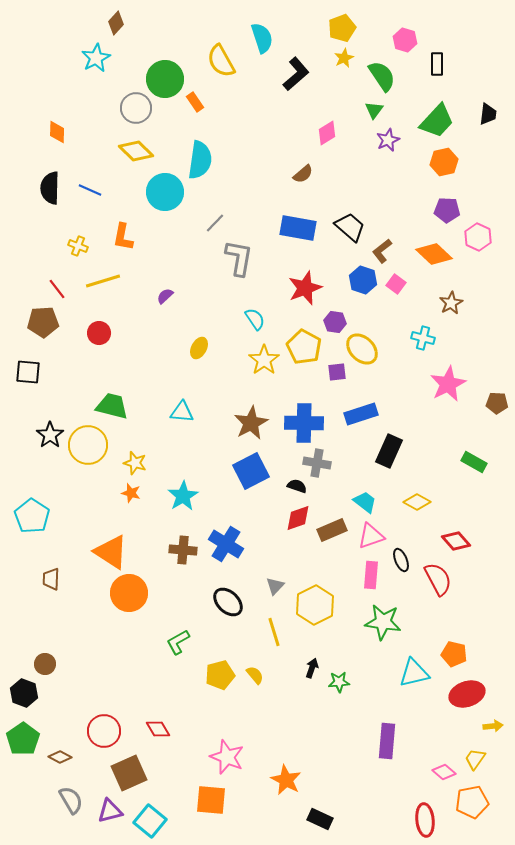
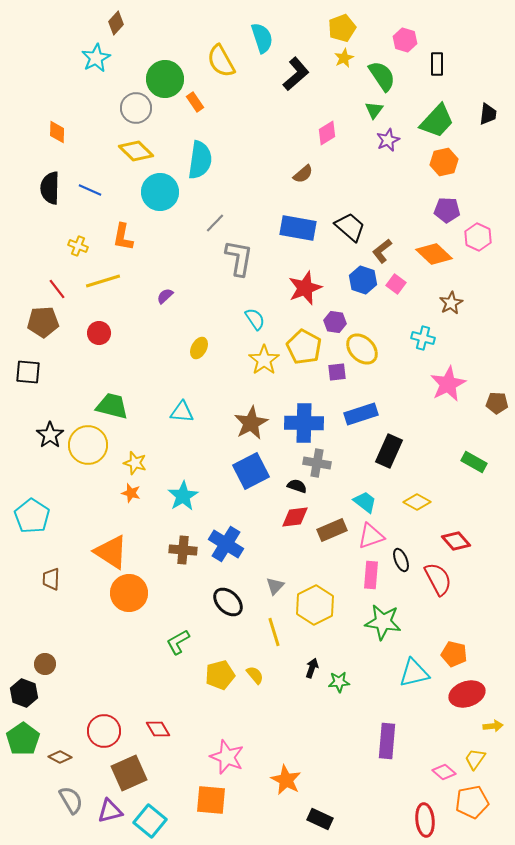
cyan circle at (165, 192): moved 5 px left
red diamond at (298, 518): moved 3 px left, 1 px up; rotated 12 degrees clockwise
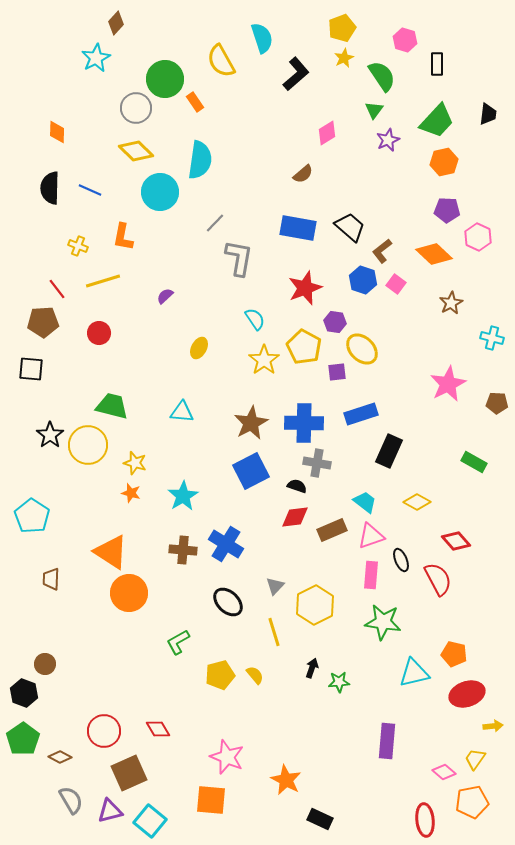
cyan cross at (423, 338): moved 69 px right
black square at (28, 372): moved 3 px right, 3 px up
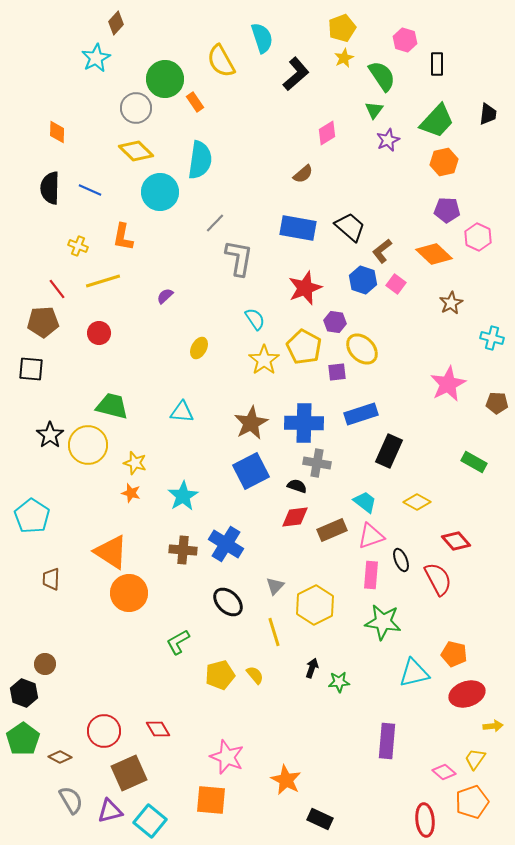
orange pentagon at (472, 802): rotated 8 degrees counterclockwise
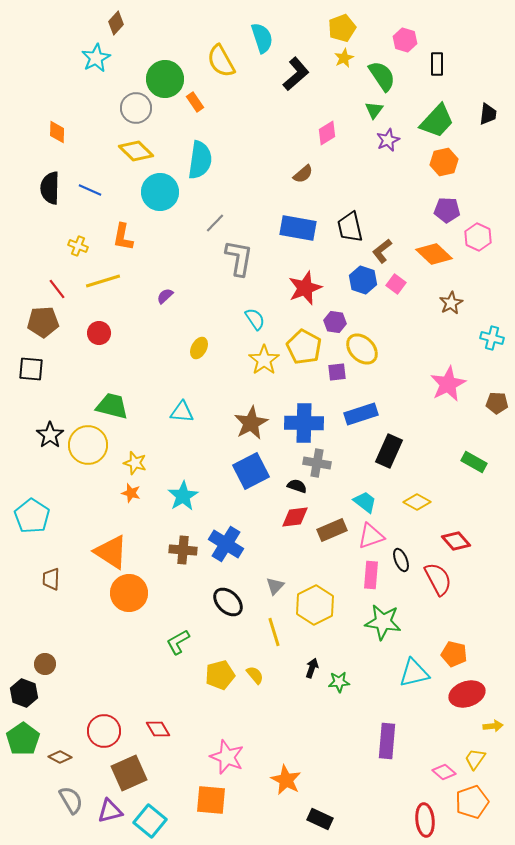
black trapezoid at (350, 227): rotated 144 degrees counterclockwise
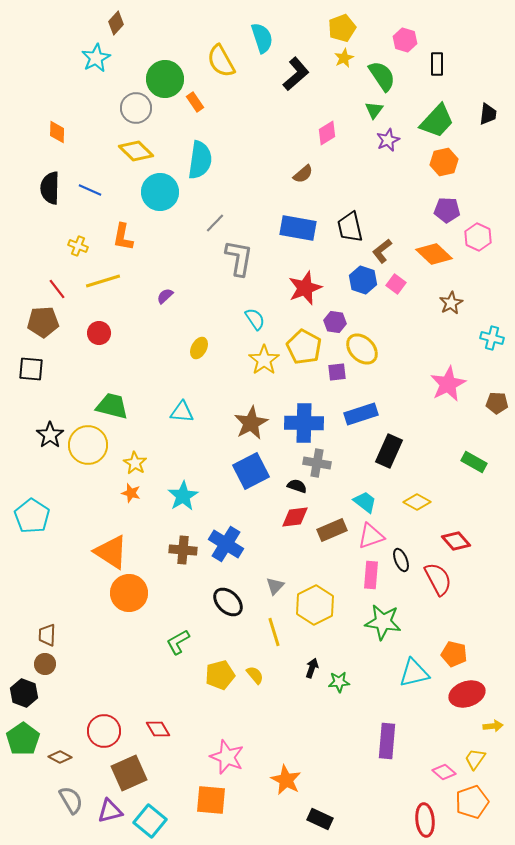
yellow star at (135, 463): rotated 15 degrees clockwise
brown trapezoid at (51, 579): moved 4 px left, 56 px down
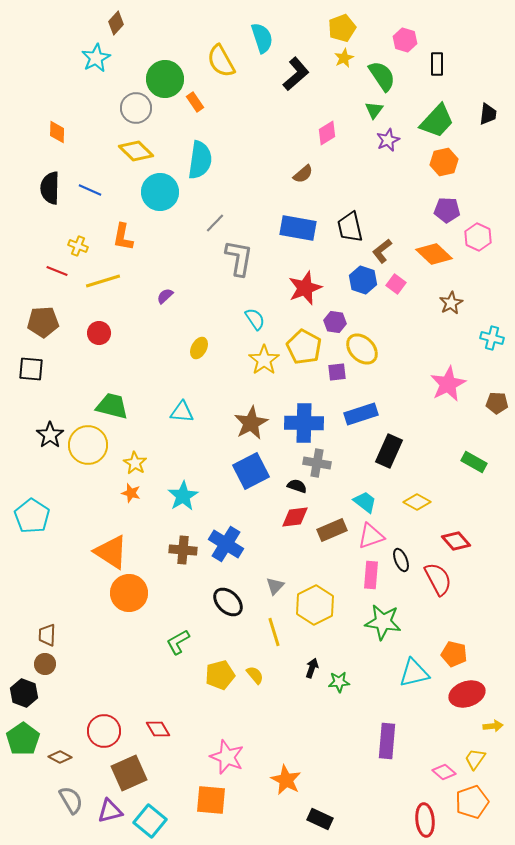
red line at (57, 289): moved 18 px up; rotated 30 degrees counterclockwise
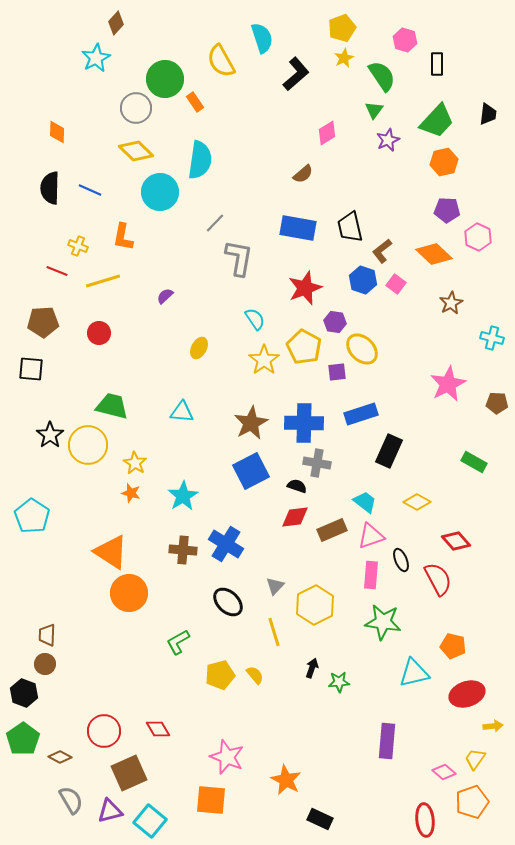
orange pentagon at (454, 654): moved 1 px left, 8 px up
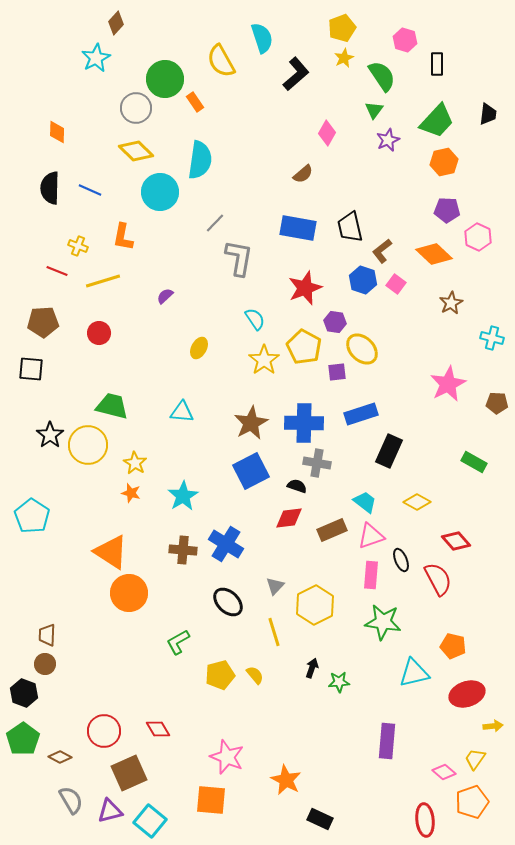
pink diamond at (327, 133): rotated 30 degrees counterclockwise
red diamond at (295, 517): moved 6 px left, 1 px down
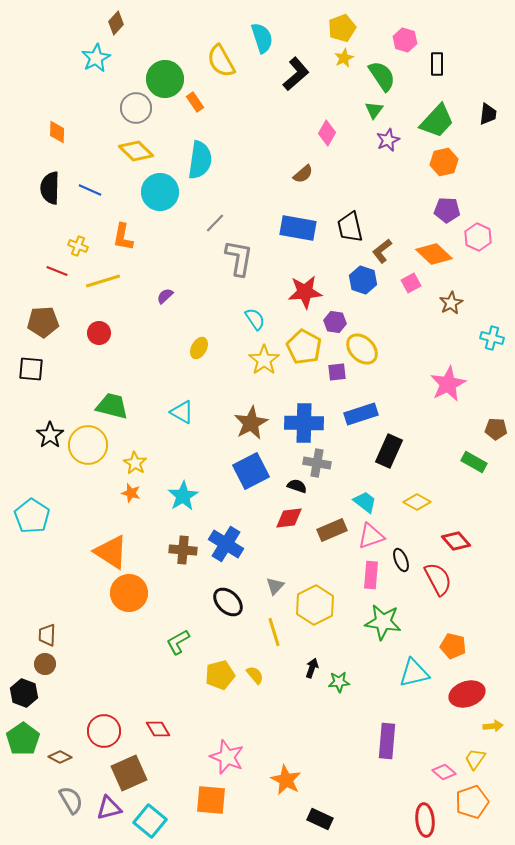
pink square at (396, 284): moved 15 px right, 1 px up; rotated 24 degrees clockwise
red star at (305, 288): moved 4 px down; rotated 16 degrees clockwise
brown pentagon at (497, 403): moved 1 px left, 26 px down
cyan triangle at (182, 412): rotated 25 degrees clockwise
purple triangle at (110, 811): moved 1 px left, 3 px up
